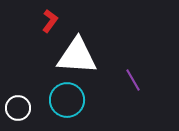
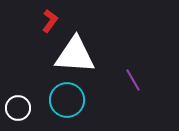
white triangle: moved 2 px left, 1 px up
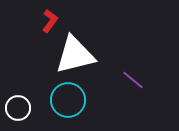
white triangle: rotated 18 degrees counterclockwise
purple line: rotated 20 degrees counterclockwise
cyan circle: moved 1 px right
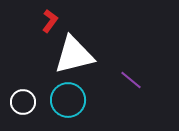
white triangle: moved 1 px left
purple line: moved 2 px left
white circle: moved 5 px right, 6 px up
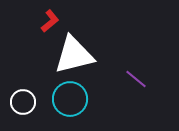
red L-shape: rotated 15 degrees clockwise
purple line: moved 5 px right, 1 px up
cyan circle: moved 2 px right, 1 px up
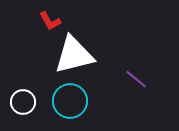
red L-shape: rotated 100 degrees clockwise
cyan circle: moved 2 px down
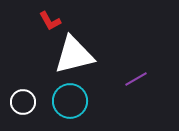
purple line: rotated 70 degrees counterclockwise
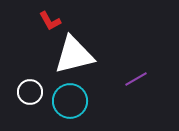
white circle: moved 7 px right, 10 px up
